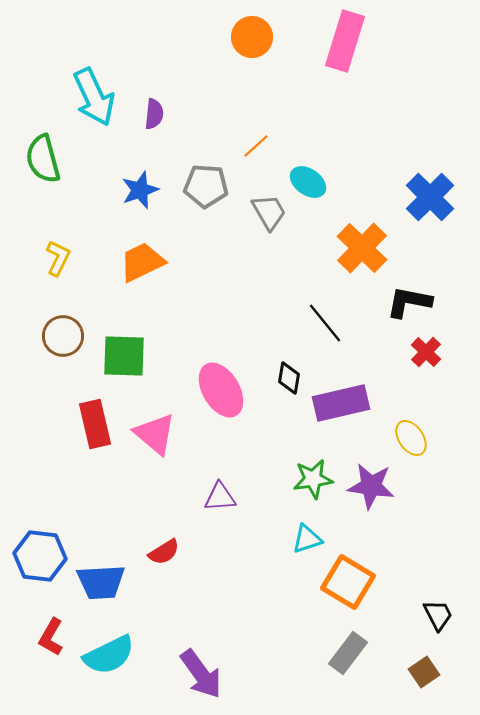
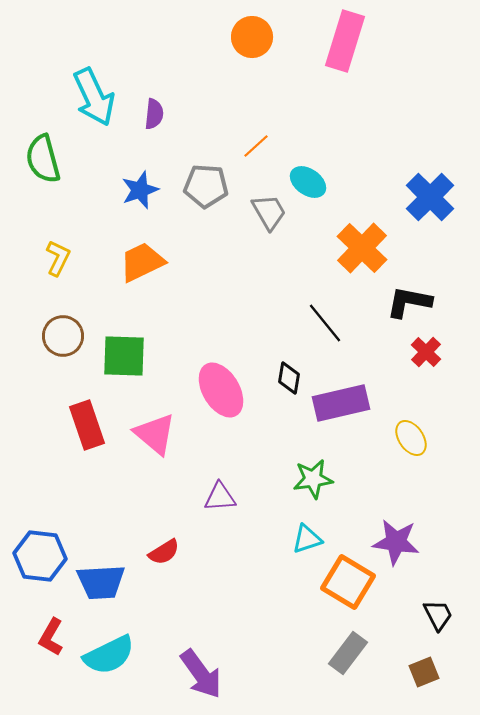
red rectangle: moved 8 px left, 1 px down; rotated 6 degrees counterclockwise
purple star: moved 25 px right, 56 px down
brown square: rotated 12 degrees clockwise
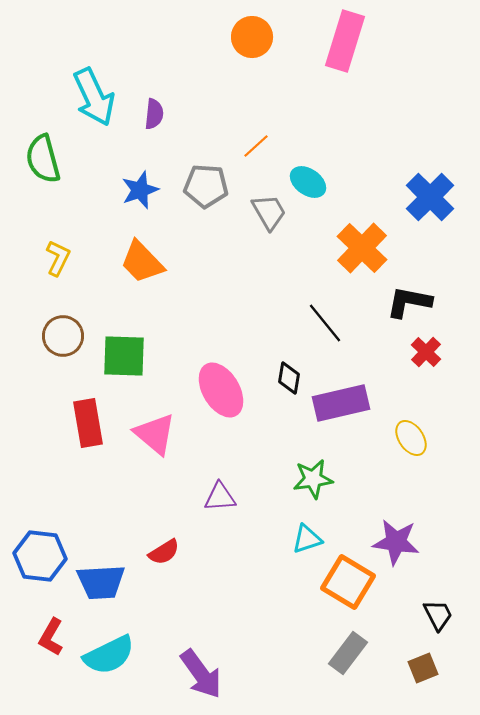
orange trapezoid: rotated 108 degrees counterclockwise
red rectangle: moved 1 px right, 2 px up; rotated 9 degrees clockwise
brown square: moved 1 px left, 4 px up
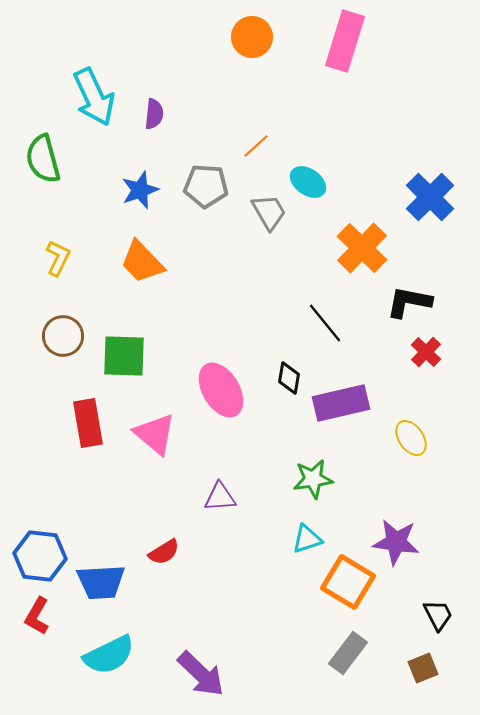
red L-shape: moved 14 px left, 21 px up
purple arrow: rotated 10 degrees counterclockwise
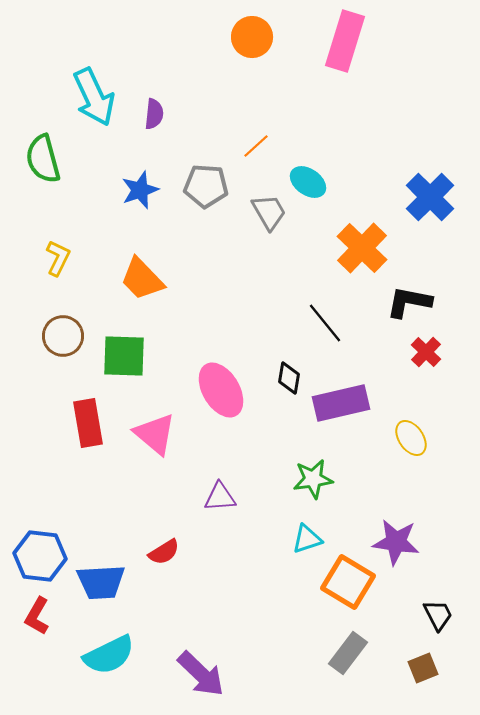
orange trapezoid: moved 17 px down
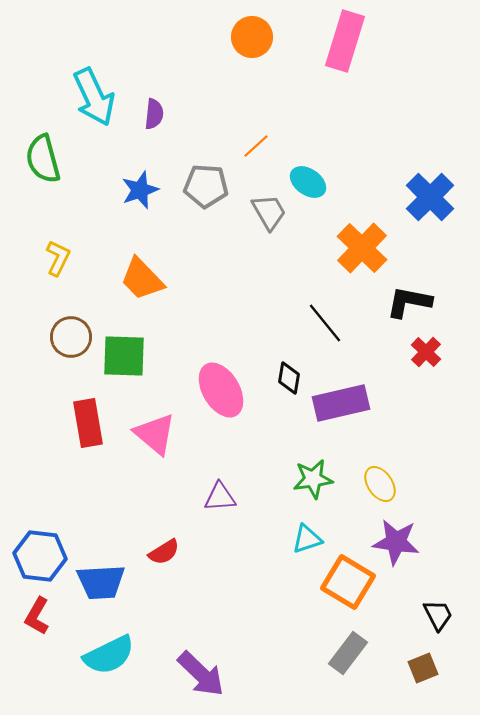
brown circle: moved 8 px right, 1 px down
yellow ellipse: moved 31 px left, 46 px down
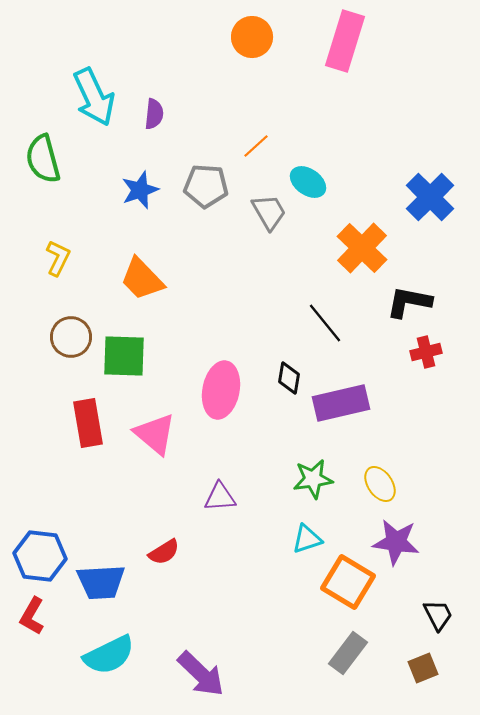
red cross: rotated 32 degrees clockwise
pink ellipse: rotated 42 degrees clockwise
red L-shape: moved 5 px left
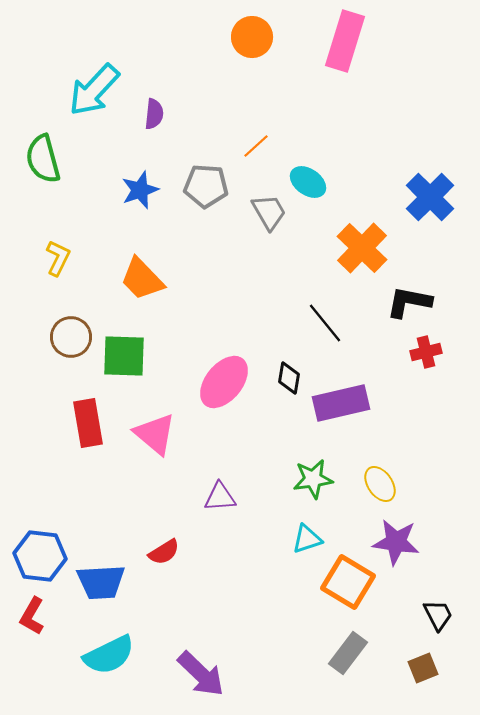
cyan arrow: moved 7 px up; rotated 68 degrees clockwise
pink ellipse: moved 3 px right, 8 px up; rotated 28 degrees clockwise
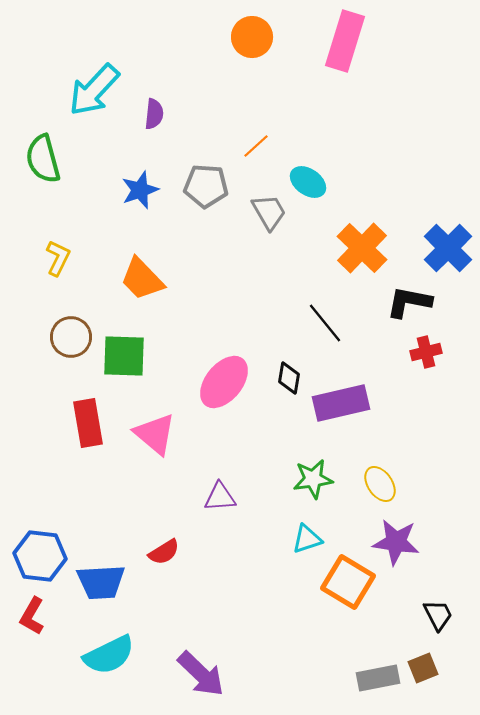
blue cross: moved 18 px right, 51 px down
gray rectangle: moved 30 px right, 25 px down; rotated 42 degrees clockwise
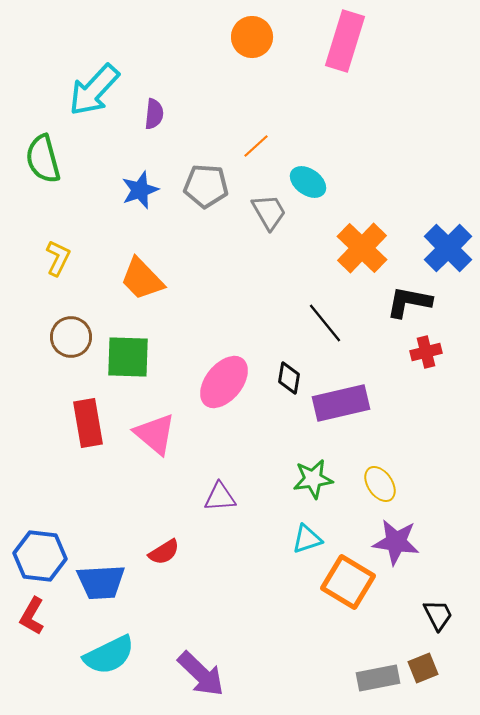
green square: moved 4 px right, 1 px down
